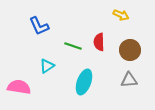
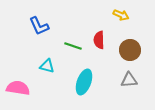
red semicircle: moved 2 px up
cyan triangle: rotated 49 degrees clockwise
pink semicircle: moved 1 px left, 1 px down
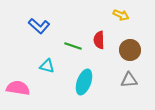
blue L-shape: rotated 25 degrees counterclockwise
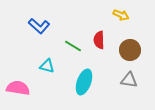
green line: rotated 12 degrees clockwise
gray triangle: rotated 12 degrees clockwise
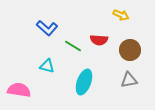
blue L-shape: moved 8 px right, 2 px down
red semicircle: rotated 84 degrees counterclockwise
gray triangle: rotated 18 degrees counterclockwise
pink semicircle: moved 1 px right, 2 px down
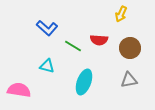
yellow arrow: moved 1 px up; rotated 91 degrees clockwise
brown circle: moved 2 px up
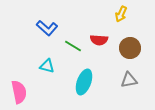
pink semicircle: moved 2 px down; rotated 70 degrees clockwise
